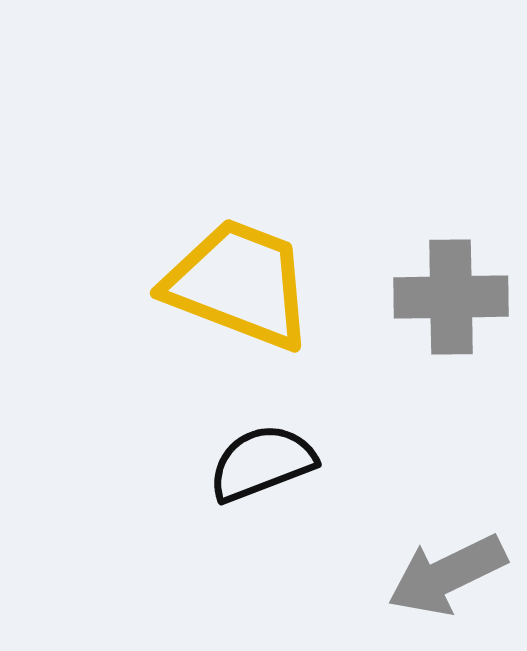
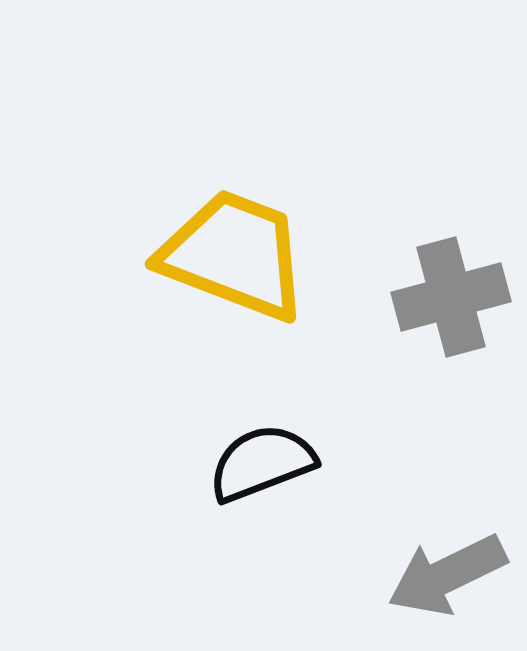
yellow trapezoid: moved 5 px left, 29 px up
gray cross: rotated 14 degrees counterclockwise
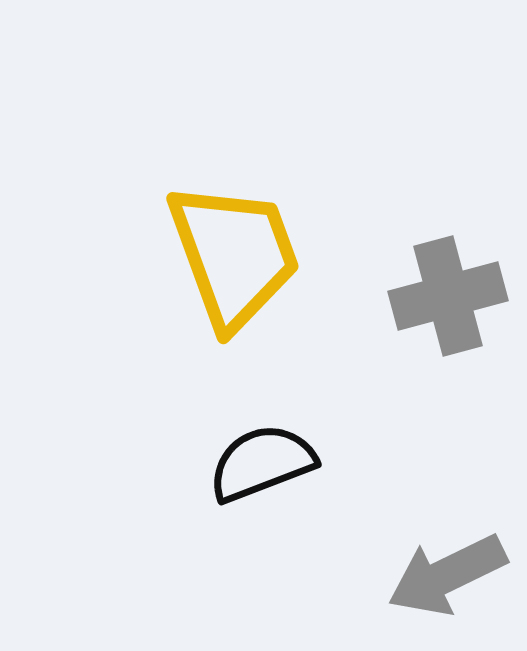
yellow trapezoid: rotated 49 degrees clockwise
gray cross: moved 3 px left, 1 px up
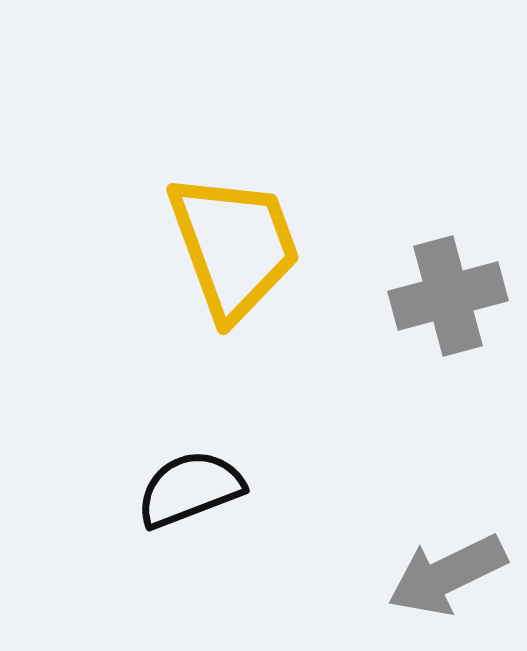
yellow trapezoid: moved 9 px up
black semicircle: moved 72 px left, 26 px down
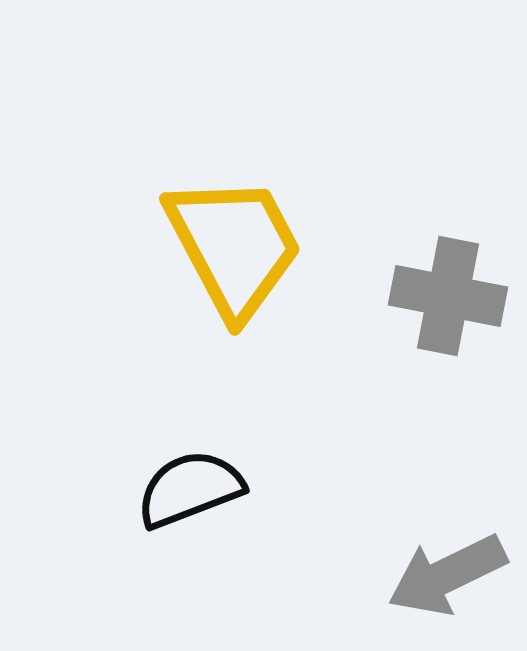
yellow trapezoid: rotated 8 degrees counterclockwise
gray cross: rotated 26 degrees clockwise
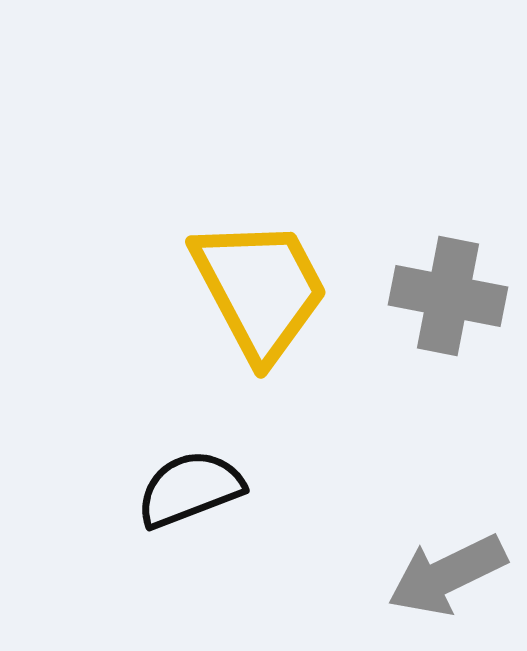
yellow trapezoid: moved 26 px right, 43 px down
